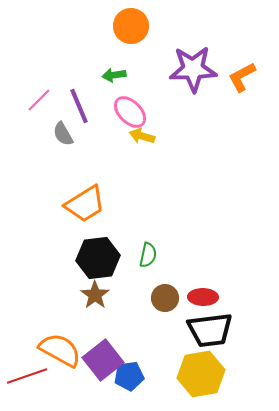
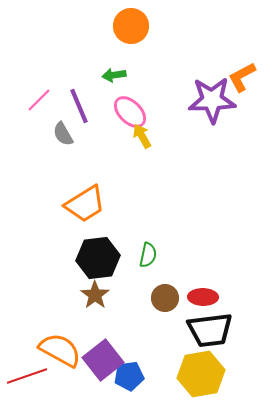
purple star: moved 19 px right, 31 px down
yellow arrow: rotated 45 degrees clockwise
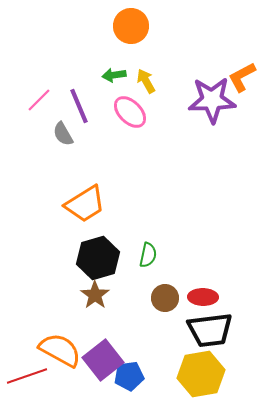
yellow arrow: moved 4 px right, 55 px up
black hexagon: rotated 9 degrees counterclockwise
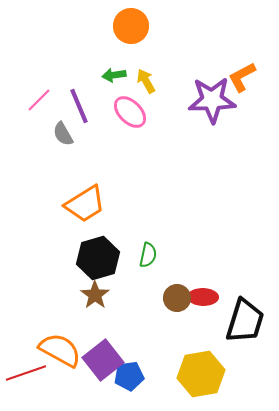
brown circle: moved 12 px right
black trapezoid: moved 35 px right, 9 px up; rotated 66 degrees counterclockwise
red line: moved 1 px left, 3 px up
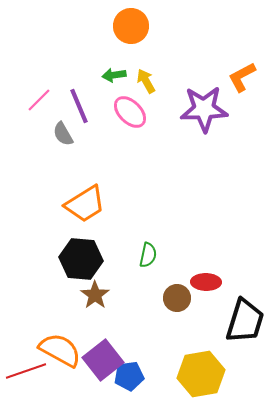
purple star: moved 8 px left, 9 px down
black hexagon: moved 17 px left, 1 px down; rotated 21 degrees clockwise
red ellipse: moved 3 px right, 15 px up
red line: moved 2 px up
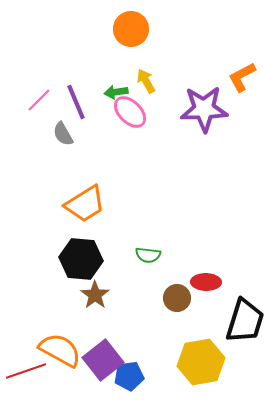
orange circle: moved 3 px down
green arrow: moved 2 px right, 17 px down
purple line: moved 3 px left, 4 px up
green semicircle: rotated 85 degrees clockwise
yellow hexagon: moved 12 px up
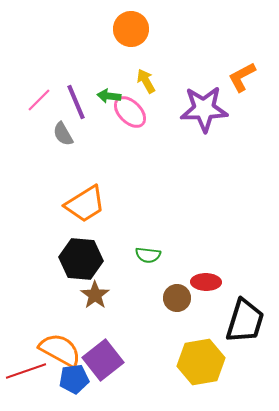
green arrow: moved 7 px left, 4 px down; rotated 15 degrees clockwise
blue pentagon: moved 55 px left, 3 px down
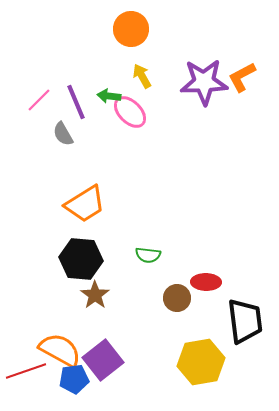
yellow arrow: moved 4 px left, 5 px up
purple star: moved 27 px up
black trapezoid: rotated 24 degrees counterclockwise
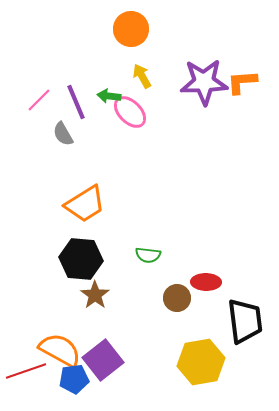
orange L-shape: moved 5 px down; rotated 24 degrees clockwise
